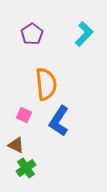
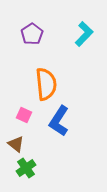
brown triangle: moved 1 px up; rotated 12 degrees clockwise
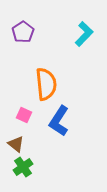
purple pentagon: moved 9 px left, 2 px up
green cross: moved 3 px left, 1 px up
